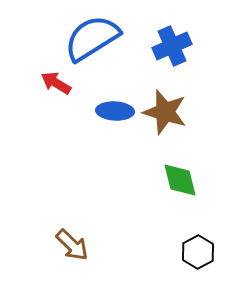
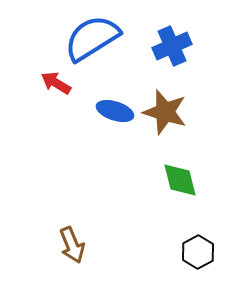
blue ellipse: rotated 15 degrees clockwise
brown arrow: rotated 24 degrees clockwise
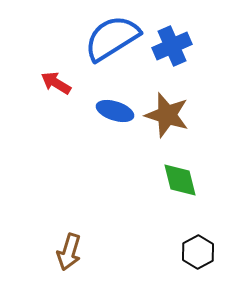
blue semicircle: moved 20 px right
brown star: moved 2 px right, 3 px down
brown arrow: moved 3 px left, 7 px down; rotated 39 degrees clockwise
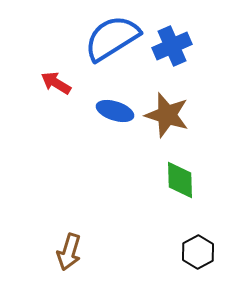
green diamond: rotated 12 degrees clockwise
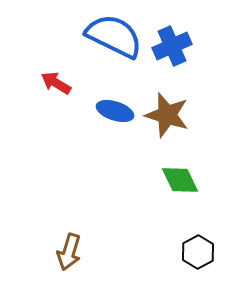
blue semicircle: moved 2 px right, 2 px up; rotated 58 degrees clockwise
green diamond: rotated 24 degrees counterclockwise
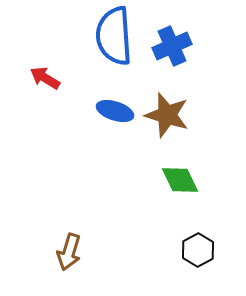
blue semicircle: rotated 120 degrees counterclockwise
red arrow: moved 11 px left, 5 px up
black hexagon: moved 2 px up
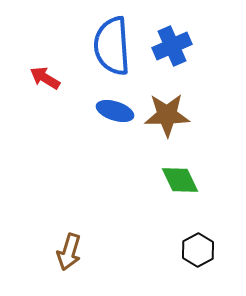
blue semicircle: moved 2 px left, 10 px down
brown star: rotated 18 degrees counterclockwise
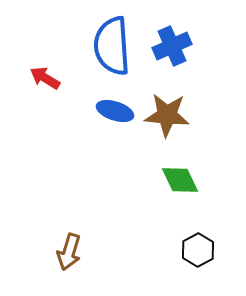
brown star: rotated 6 degrees clockwise
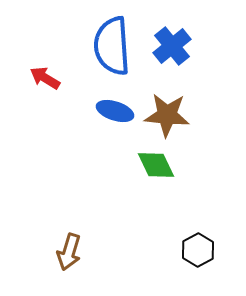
blue cross: rotated 15 degrees counterclockwise
green diamond: moved 24 px left, 15 px up
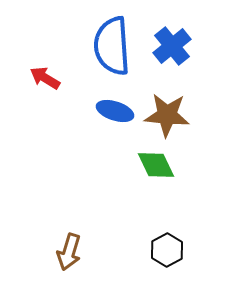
black hexagon: moved 31 px left
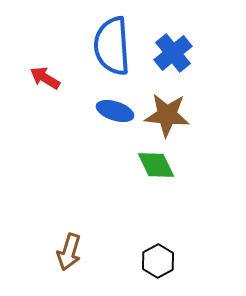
blue cross: moved 1 px right, 7 px down
black hexagon: moved 9 px left, 11 px down
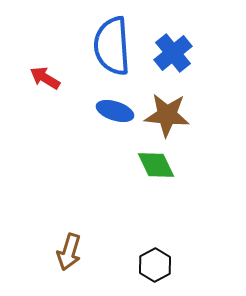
black hexagon: moved 3 px left, 4 px down
